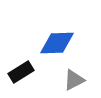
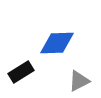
gray triangle: moved 5 px right, 1 px down
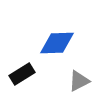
black rectangle: moved 1 px right, 2 px down
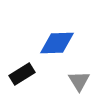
gray triangle: rotated 35 degrees counterclockwise
